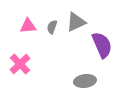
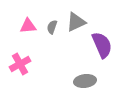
pink cross: rotated 15 degrees clockwise
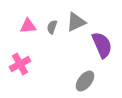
gray ellipse: rotated 45 degrees counterclockwise
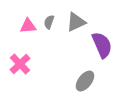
gray semicircle: moved 3 px left, 5 px up
pink cross: rotated 15 degrees counterclockwise
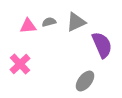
gray semicircle: rotated 56 degrees clockwise
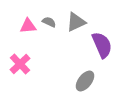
gray semicircle: rotated 40 degrees clockwise
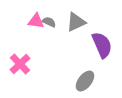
pink triangle: moved 8 px right, 5 px up; rotated 12 degrees clockwise
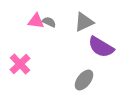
gray triangle: moved 8 px right
purple semicircle: moved 1 px left, 2 px down; rotated 144 degrees clockwise
gray ellipse: moved 1 px left, 1 px up
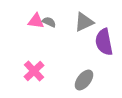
purple semicircle: moved 3 px right, 5 px up; rotated 48 degrees clockwise
pink cross: moved 14 px right, 7 px down
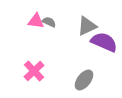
gray triangle: moved 3 px right, 4 px down
purple semicircle: rotated 124 degrees clockwise
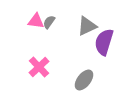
gray semicircle: rotated 80 degrees counterclockwise
purple semicircle: rotated 96 degrees counterclockwise
pink cross: moved 5 px right, 4 px up
